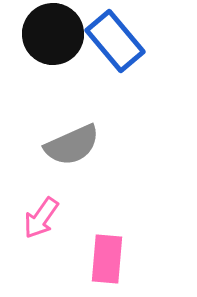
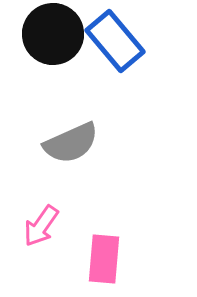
gray semicircle: moved 1 px left, 2 px up
pink arrow: moved 8 px down
pink rectangle: moved 3 px left
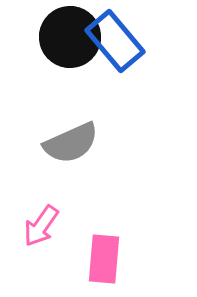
black circle: moved 17 px right, 3 px down
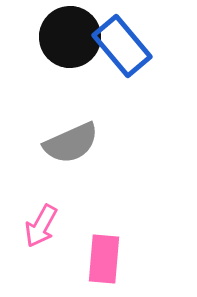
blue rectangle: moved 7 px right, 5 px down
pink arrow: rotated 6 degrees counterclockwise
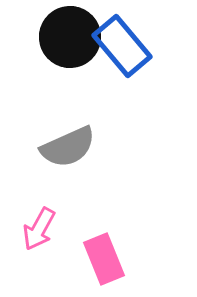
gray semicircle: moved 3 px left, 4 px down
pink arrow: moved 2 px left, 3 px down
pink rectangle: rotated 27 degrees counterclockwise
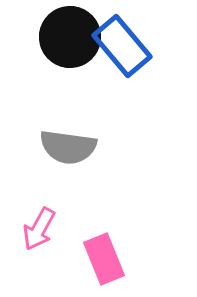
gray semicircle: rotated 32 degrees clockwise
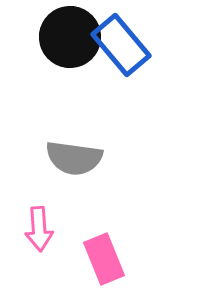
blue rectangle: moved 1 px left, 1 px up
gray semicircle: moved 6 px right, 11 px down
pink arrow: rotated 33 degrees counterclockwise
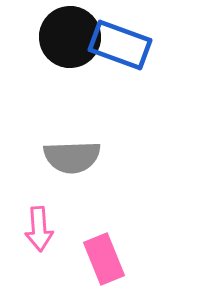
blue rectangle: moved 1 px left; rotated 30 degrees counterclockwise
gray semicircle: moved 2 px left, 1 px up; rotated 10 degrees counterclockwise
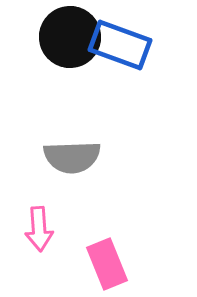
pink rectangle: moved 3 px right, 5 px down
